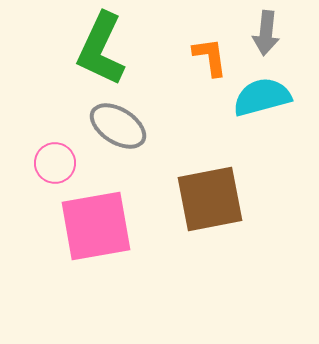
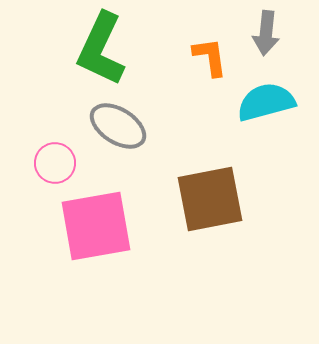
cyan semicircle: moved 4 px right, 5 px down
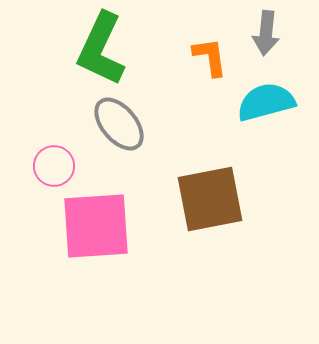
gray ellipse: moved 1 px right, 2 px up; rotated 18 degrees clockwise
pink circle: moved 1 px left, 3 px down
pink square: rotated 6 degrees clockwise
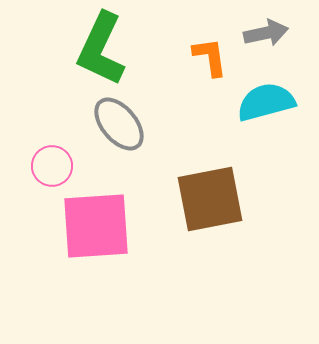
gray arrow: rotated 108 degrees counterclockwise
pink circle: moved 2 px left
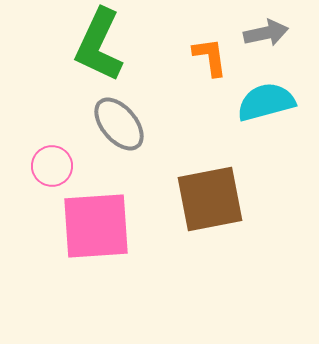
green L-shape: moved 2 px left, 4 px up
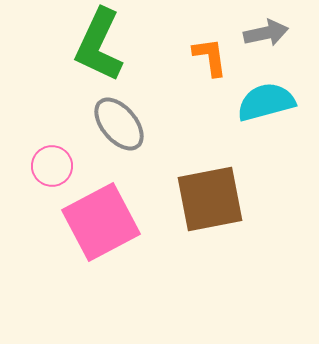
pink square: moved 5 px right, 4 px up; rotated 24 degrees counterclockwise
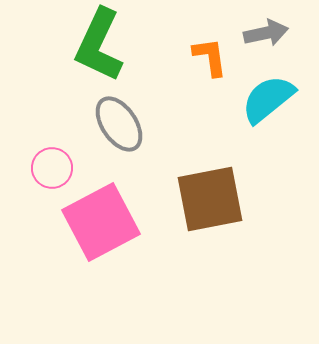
cyan semicircle: moved 2 px right, 3 px up; rotated 24 degrees counterclockwise
gray ellipse: rotated 6 degrees clockwise
pink circle: moved 2 px down
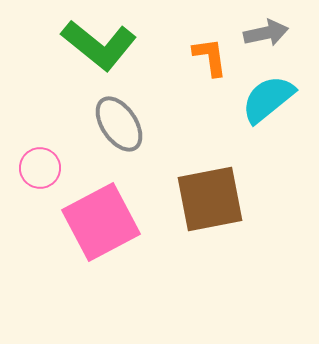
green L-shape: rotated 76 degrees counterclockwise
pink circle: moved 12 px left
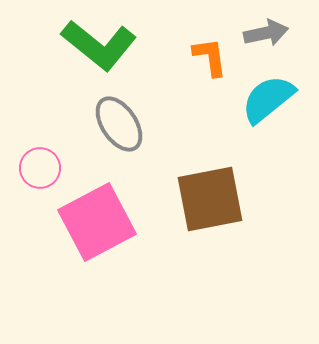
pink square: moved 4 px left
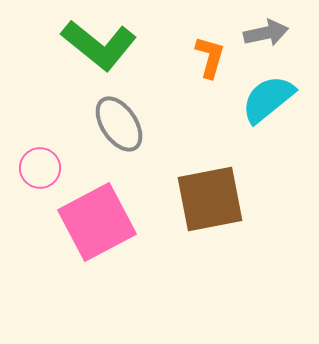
orange L-shape: rotated 24 degrees clockwise
